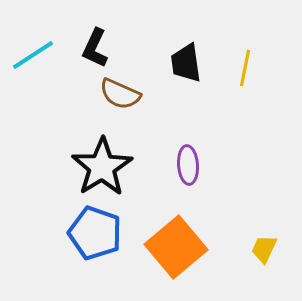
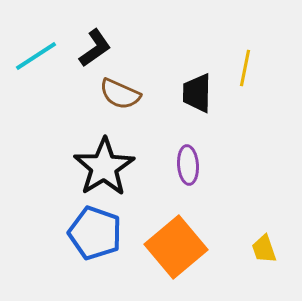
black L-shape: rotated 150 degrees counterclockwise
cyan line: moved 3 px right, 1 px down
black trapezoid: moved 11 px right, 30 px down; rotated 9 degrees clockwise
black star: moved 2 px right
yellow trapezoid: rotated 44 degrees counterclockwise
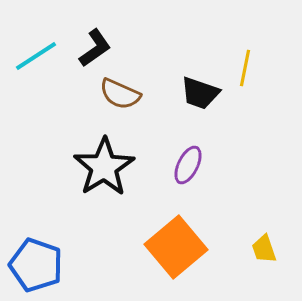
black trapezoid: moved 3 px right; rotated 72 degrees counterclockwise
purple ellipse: rotated 30 degrees clockwise
blue pentagon: moved 59 px left, 32 px down
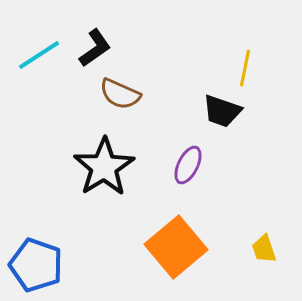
cyan line: moved 3 px right, 1 px up
black trapezoid: moved 22 px right, 18 px down
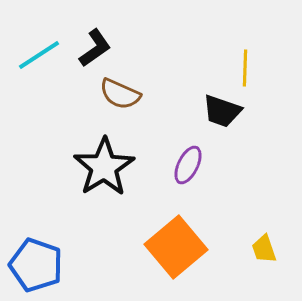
yellow line: rotated 9 degrees counterclockwise
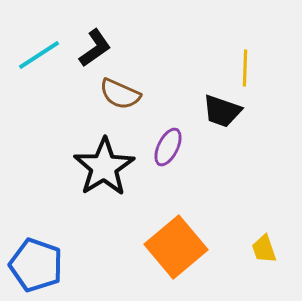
purple ellipse: moved 20 px left, 18 px up
